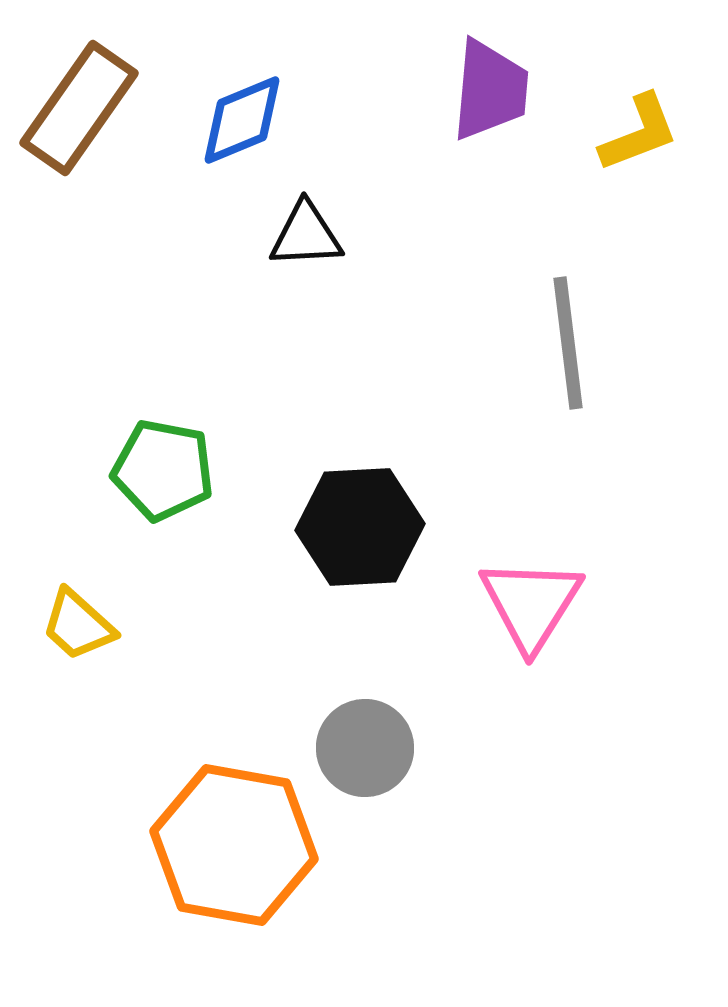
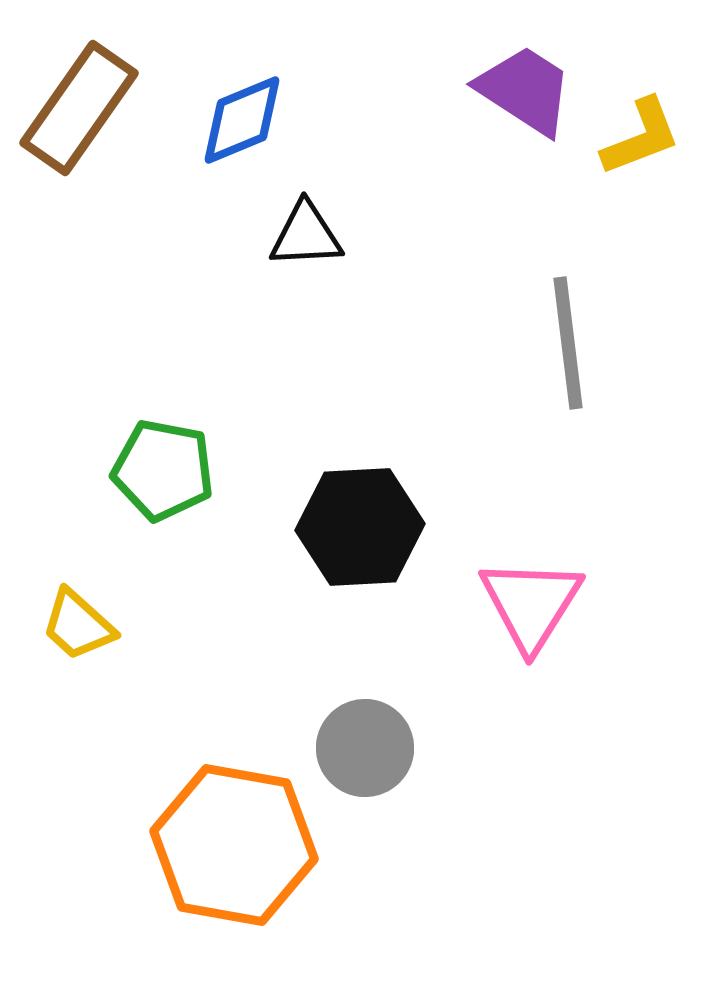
purple trapezoid: moved 35 px right; rotated 62 degrees counterclockwise
yellow L-shape: moved 2 px right, 4 px down
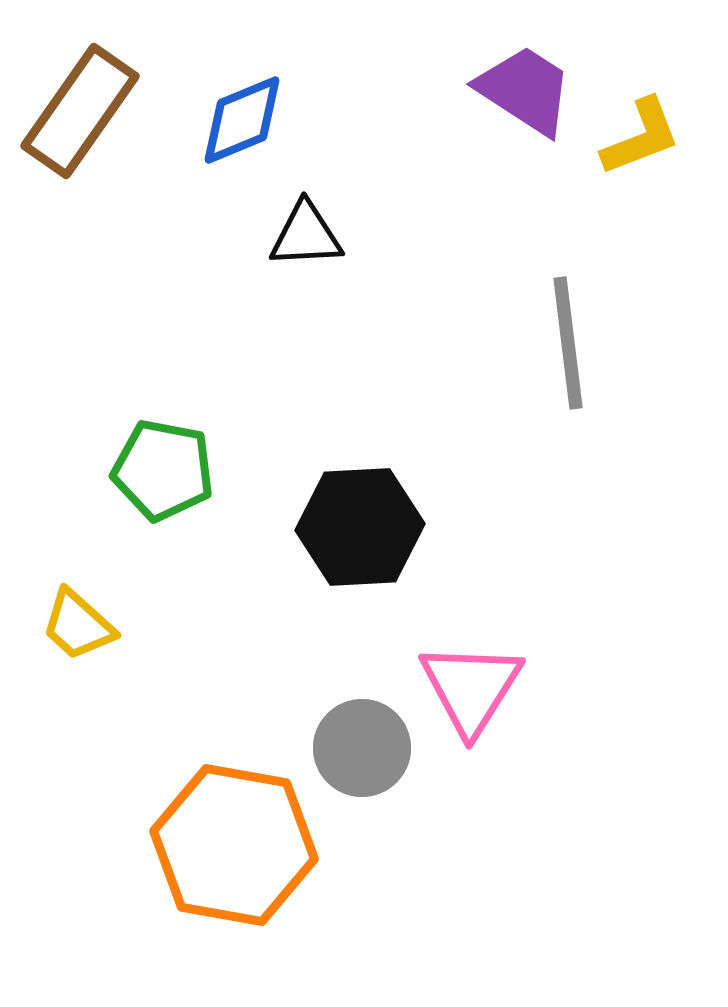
brown rectangle: moved 1 px right, 3 px down
pink triangle: moved 60 px left, 84 px down
gray circle: moved 3 px left
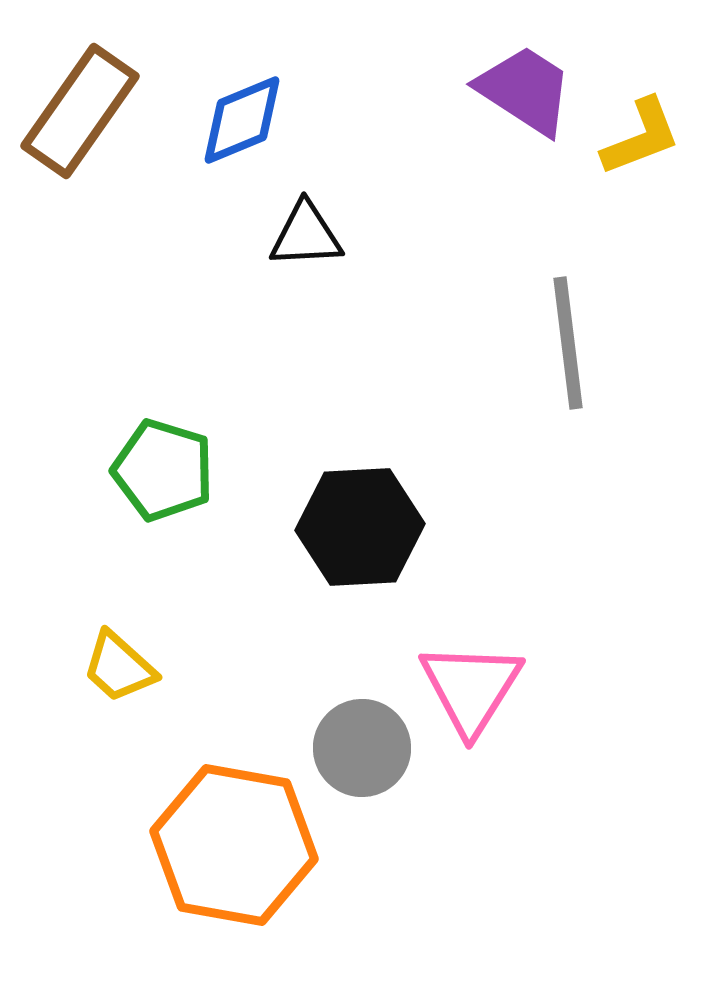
green pentagon: rotated 6 degrees clockwise
yellow trapezoid: moved 41 px right, 42 px down
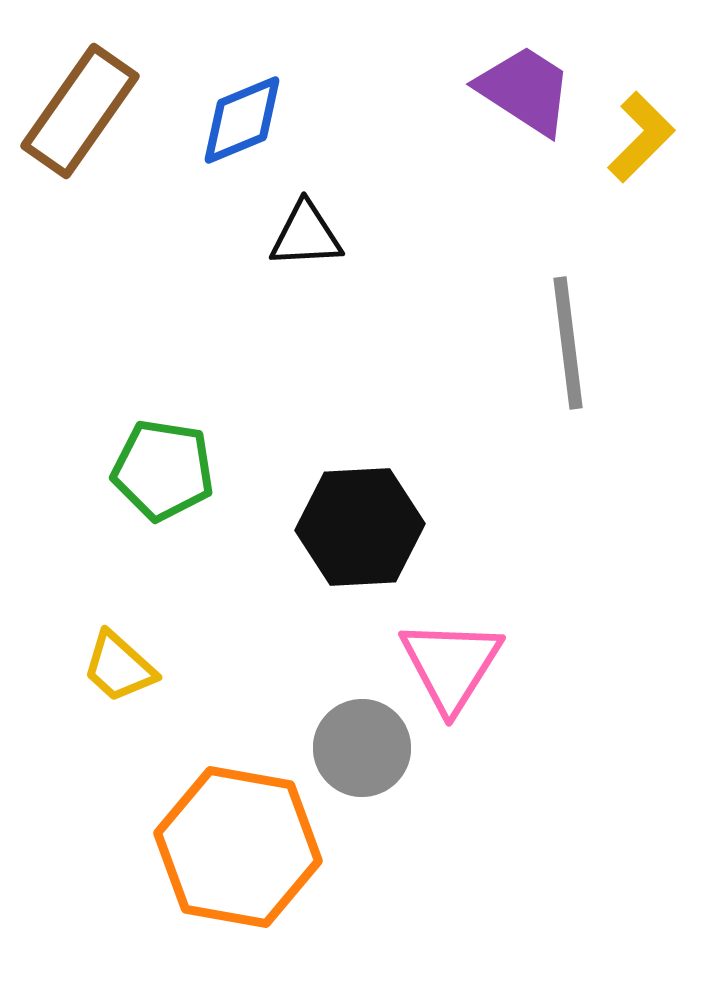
yellow L-shape: rotated 24 degrees counterclockwise
green pentagon: rotated 8 degrees counterclockwise
pink triangle: moved 20 px left, 23 px up
orange hexagon: moved 4 px right, 2 px down
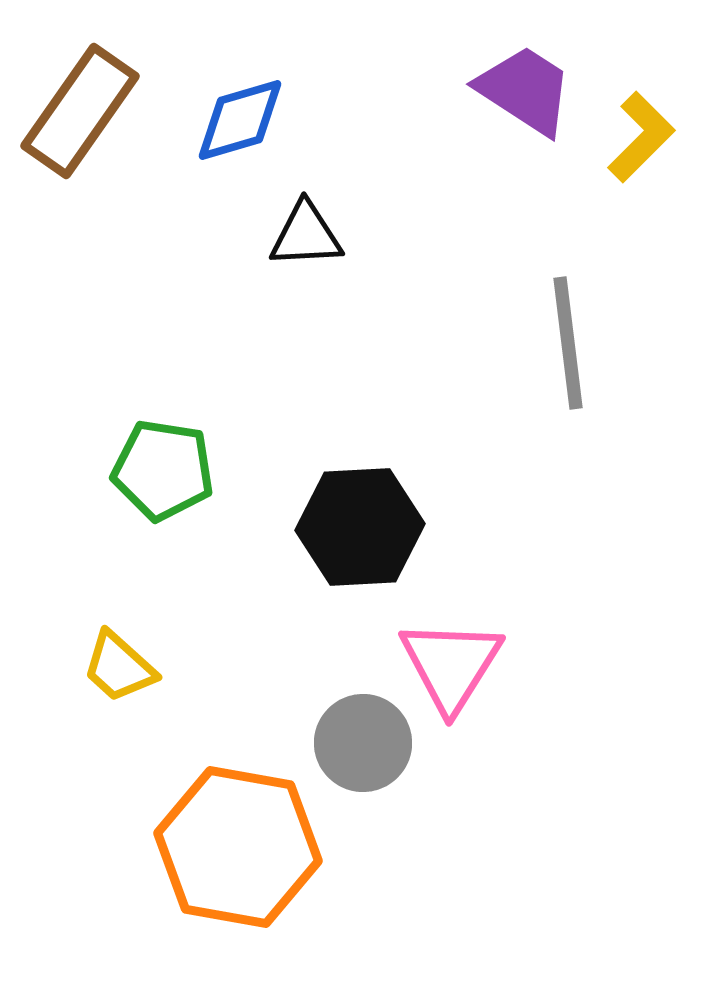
blue diamond: moved 2 px left; rotated 6 degrees clockwise
gray circle: moved 1 px right, 5 px up
